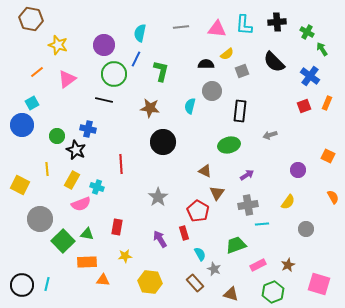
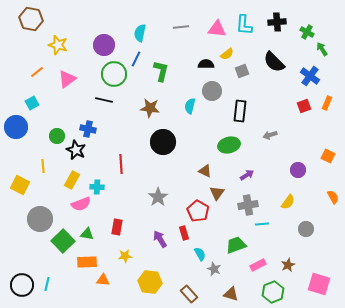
blue circle at (22, 125): moved 6 px left, 2 px down
yellow line at (47, 169): moved 4 px left, 3 px up
cyan cross at (97, 187): rotated 16 degrees counterclockwise
brown rectangle at (195, 283): moved 6 px left, 11 px down
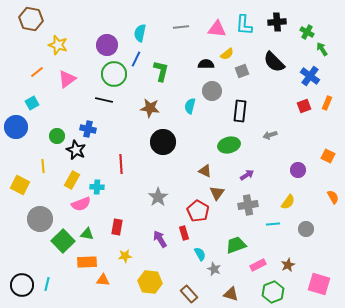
purple circle at (104, 45): moved 3 px right
cyan line at (262, 224): moved 11 px right
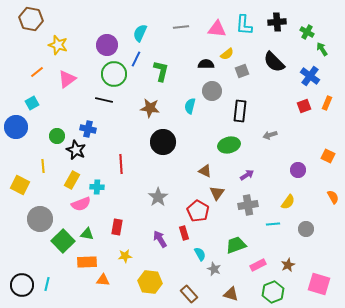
cyan semicircle at (140, 33): rotated 12 degrees clockwise
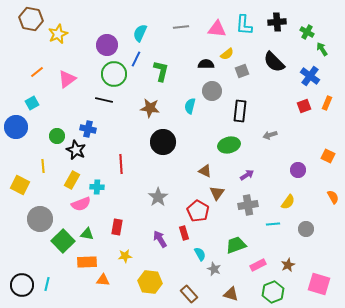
yellow star at (58, 45): moved 11 px up; rotated 30 degrees clockwise
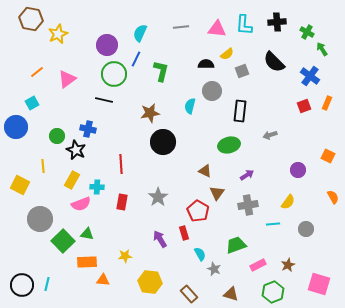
brown star at (150, 108): moved 5 px down; rotated 18 degrees counterclockwise
red rectangle at (117, 227): moved 5 px right, 25 px up
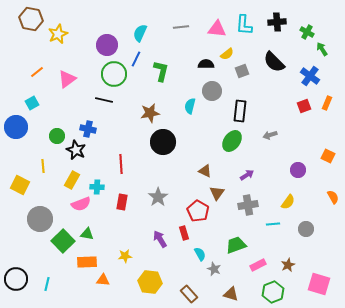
green ellipse at (229, 145): moved 3 px right, 4 px up; rotated 40 degrees counterclockwise
black circle at (22, 285): moved 6 px left, 6 px up
